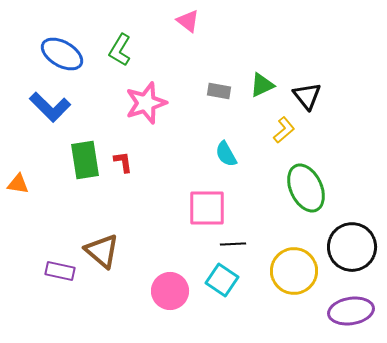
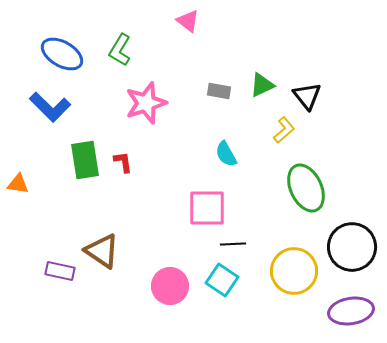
brown triangle: rotated 6 degrees counterclockwise
pink circle: moved 5 px up
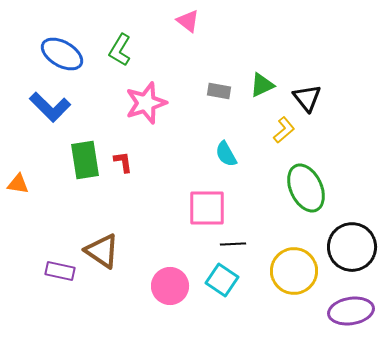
black triangle: moved 2 px down
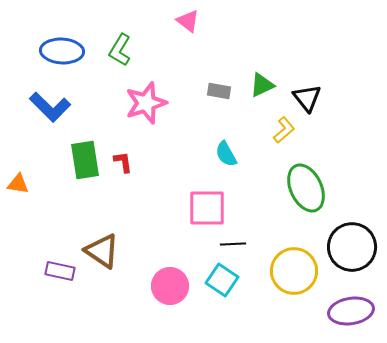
blue ellipse: moved 3 px up; rotated 27 degrees counterclockwise
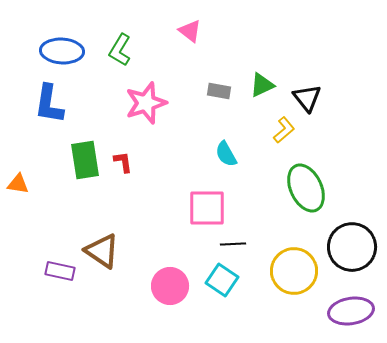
pink triangle: moved 2 px right, 10 px down
blue L-shape: moved 1 px left, 3 px up; rotated 54 degrees clockwise
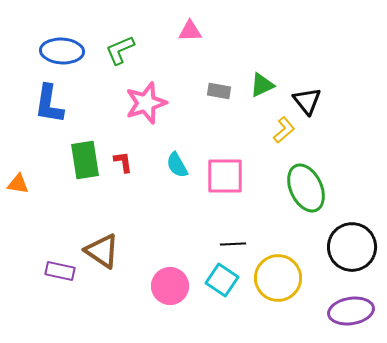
pink triangle: rotated 40 degrees counterclockwise
green L-shape: rotated 36 degrees clockwise
black triangle: moved 3 px down
cyan semicircle: moved 49 px left, 11 px down
pink square: moved 18 px right, 32 px up
yellow circle: moved 16 px left, 7 px down
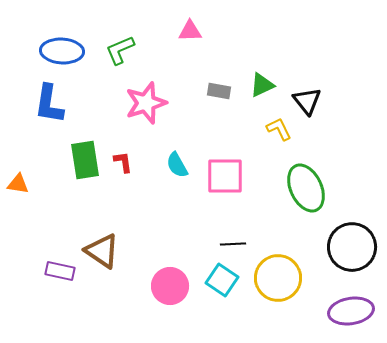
yellow L-shape: moved 5 px left, 1 px up; rotated 76 degrees counterclockwise
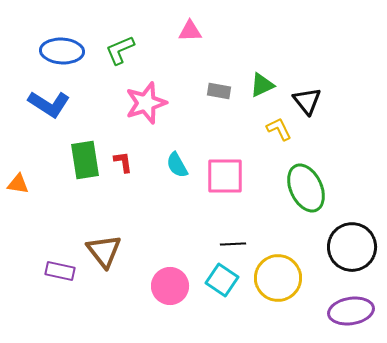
blue L-shape: rotated 66 degrees counterclockwise
brown triangle: moved 2 px right; rotated 18 degrees clockwise
